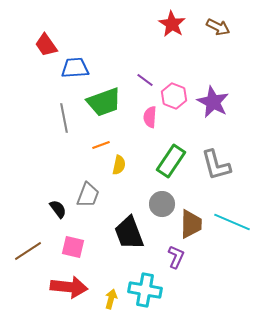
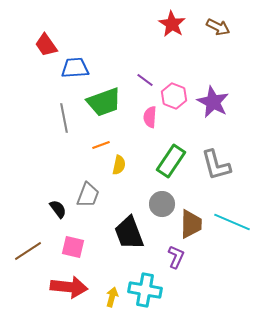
yellow arrow: moved 1 px right, 2 px up
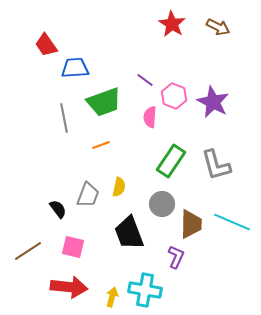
yellow semicircle: moved 22 px down
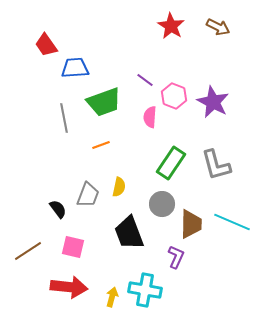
red star: moved 1 px left, 2 px down
green rectangle: moved 2 px down
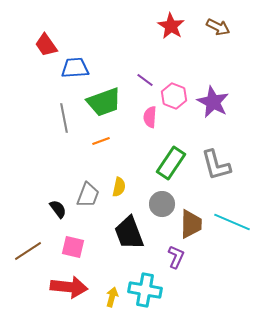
orange line: moved 4 px up
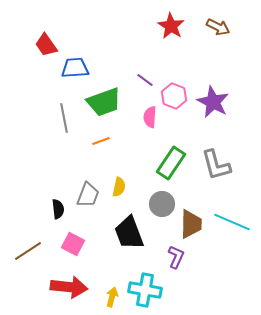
black semicircle: rotated 30 degrees clockwise
pink square: moved 3 px up; rotated 15 degrees clockwise
